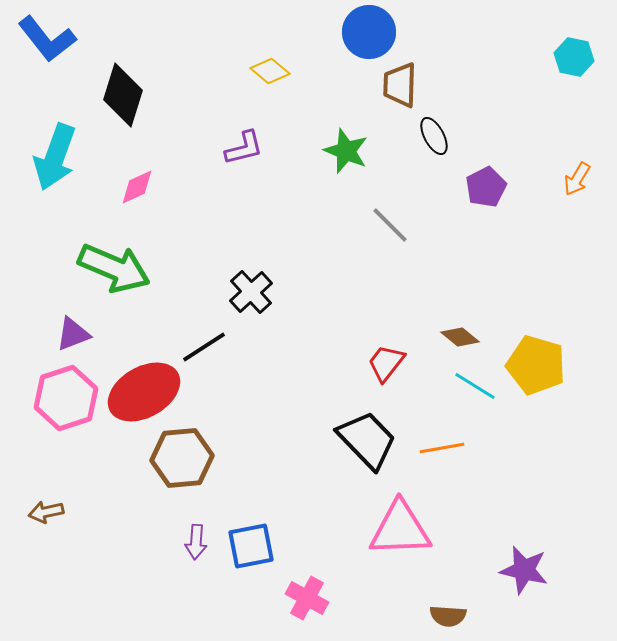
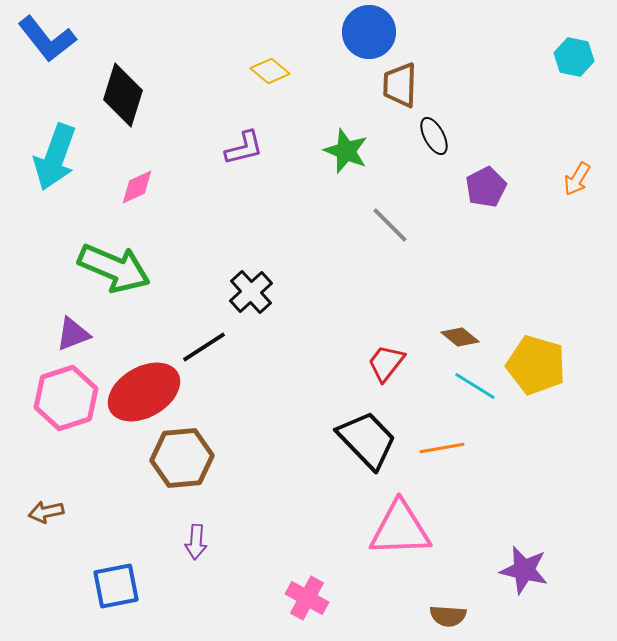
blue square: moved 135 px left, 40 px down
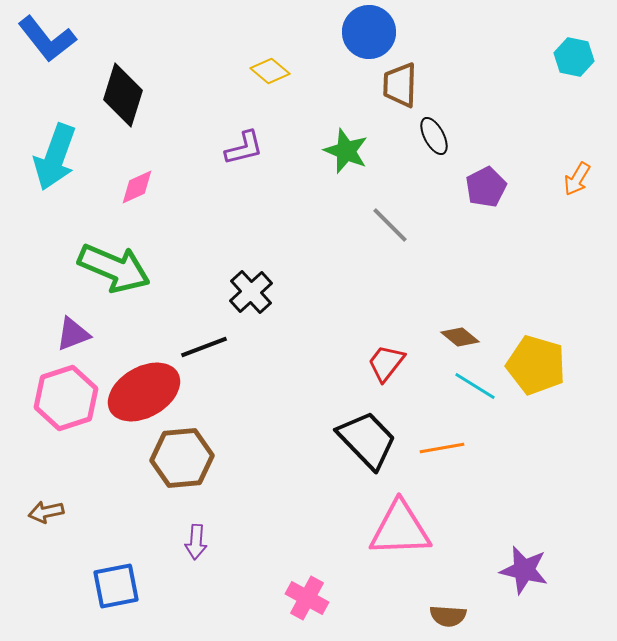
black line: rotated 12 degrees clockwise
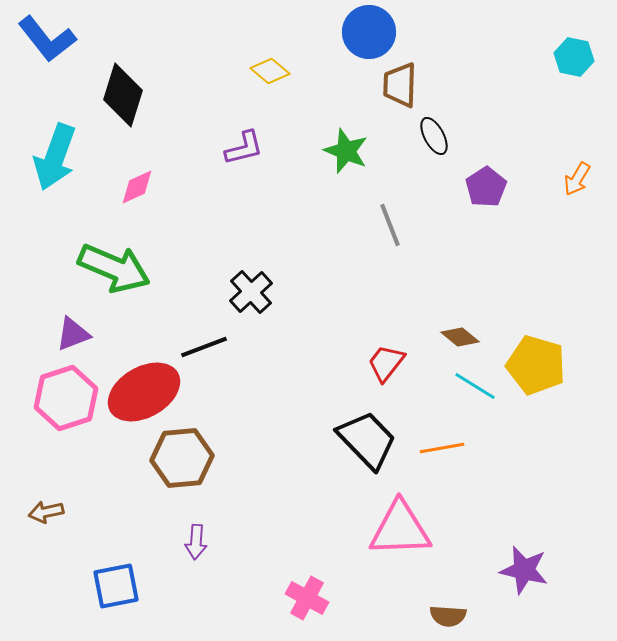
purple pentagon: rotated 6 degrees counterclockwise
gray line: rotated 24 degrees clockwise
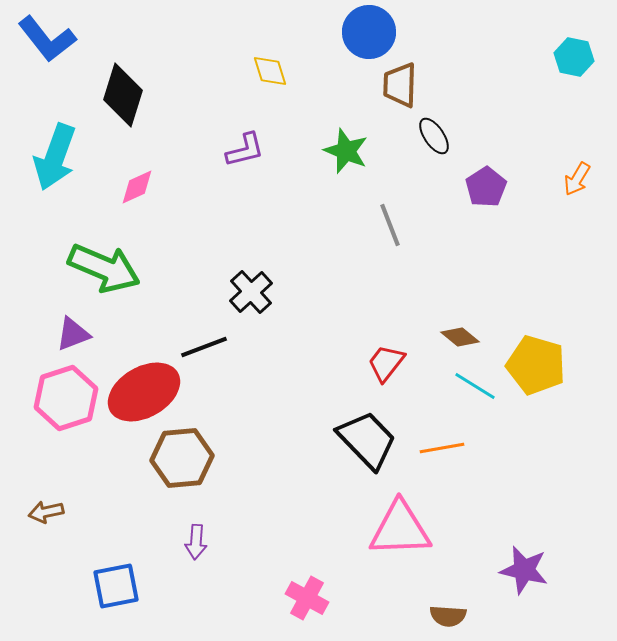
yellow diamond: rotated 33 degrees clockwise
black ellipse: rotated 6 degrees counterclockwise
purple L-shape: moved 1 px right, 2 px down
green arrow: moved 10 px left
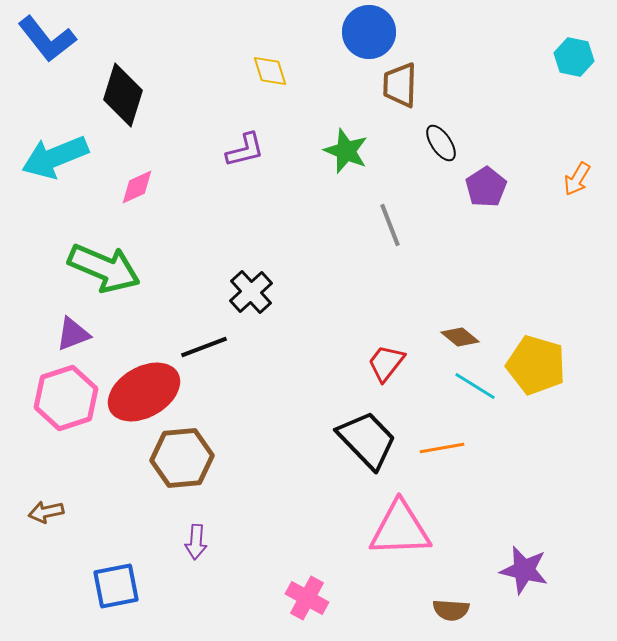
black ellipse: moved 7 px right, 7 px down
cyan arrow: rotated 48 degrees clockwise
brown semicircle: moved 3 px right, 6 px up
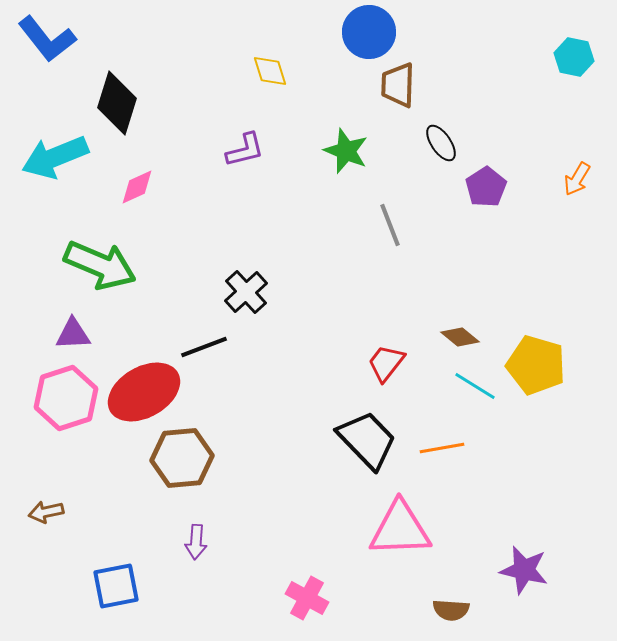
brown trapezoid: moved 2 px left
black diamond: moved 6 px left, 8 px down
green arrow: moved 4 px left, 3 px up
black cross: moved 5 px left
purple triangle: rotated 18 degrees clockwise
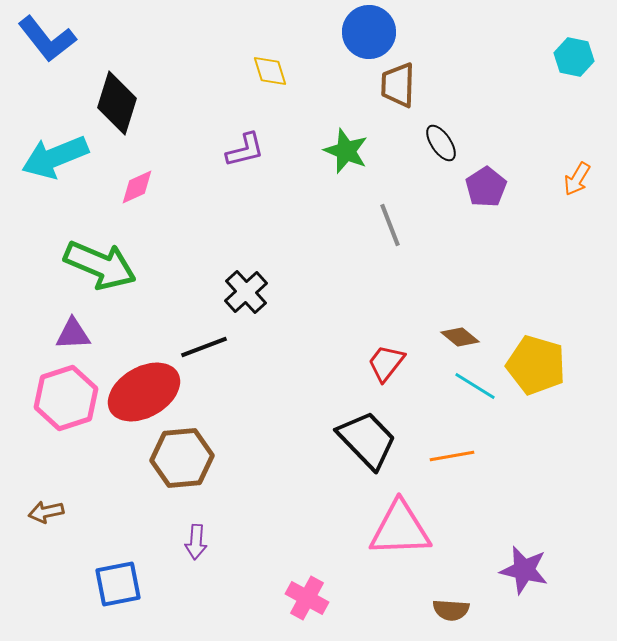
orange line: moved 10 px right, 8 px down
blue square: moved 2 px right, 2 px up
